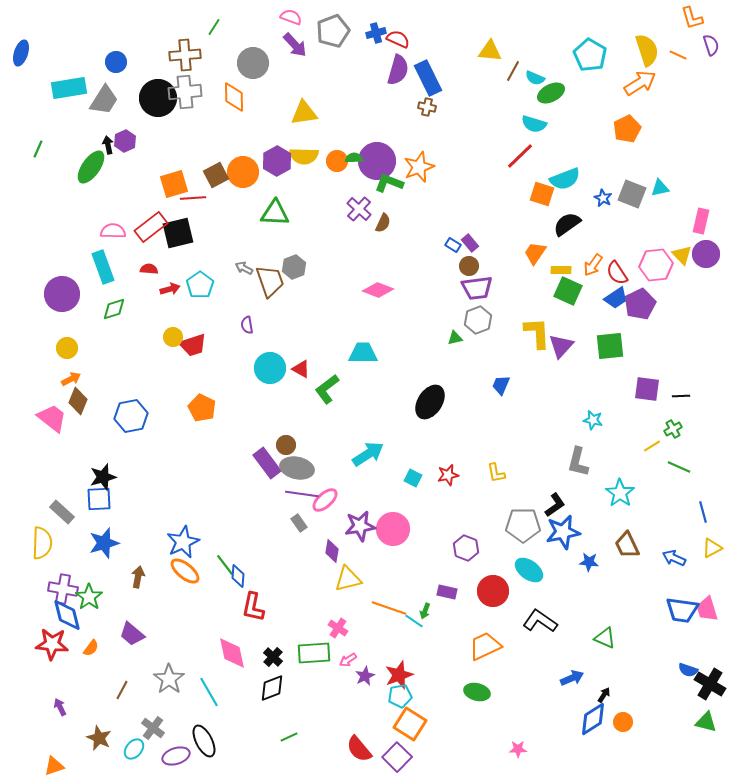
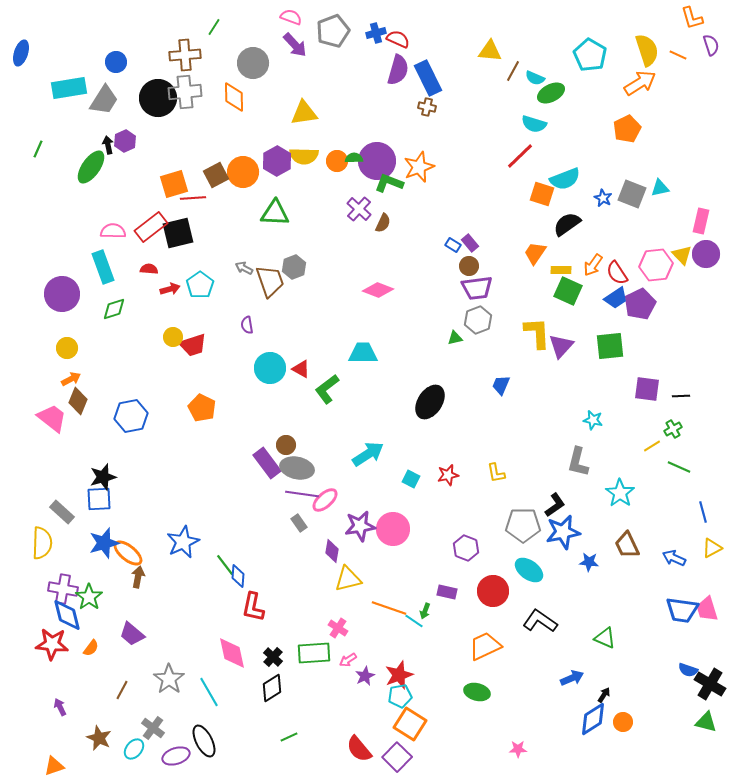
cyan square at (413, 478): moved 2 px left, 1 px down
orange ellipse at (185, 571): moved 57 px left, 18 px up
black diamond at (272, 688): rotated 12 degrees counterclockwise
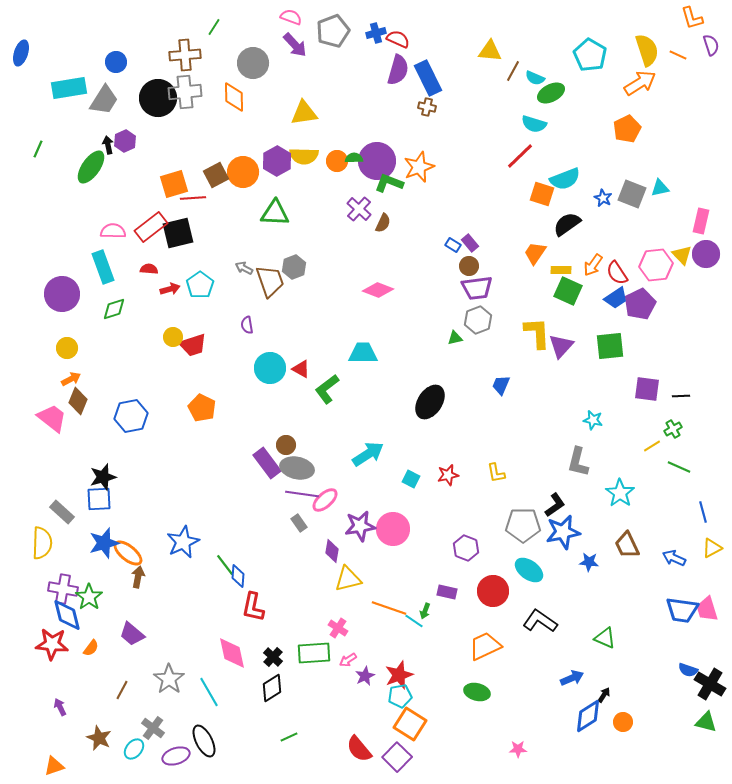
blue diamond at (593, 719): moved 5 px left, 3 px up
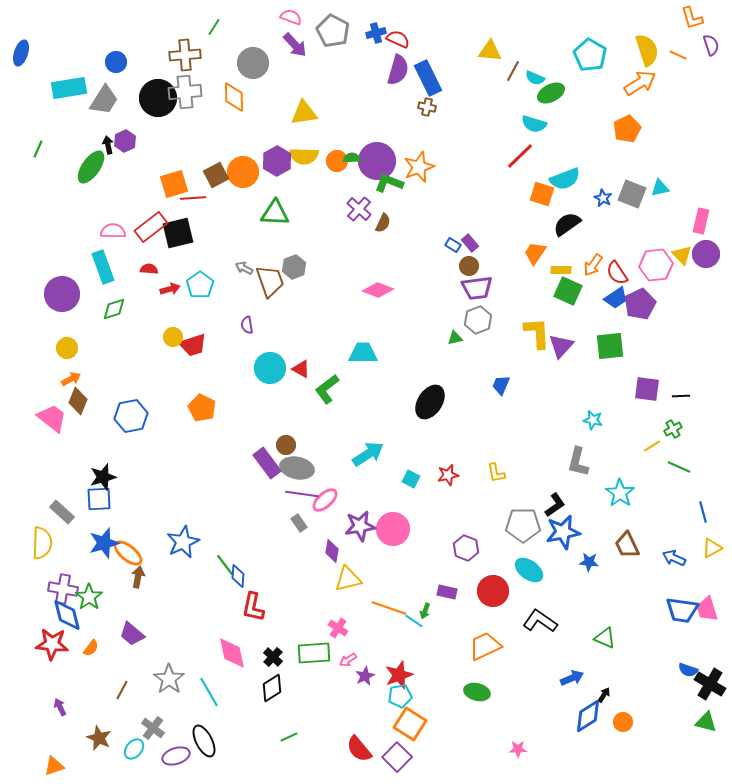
gray pentagon at (333, 31): rotated 24 degrees counterclockwise
green semicircle at (354, 158): moved 2 px left
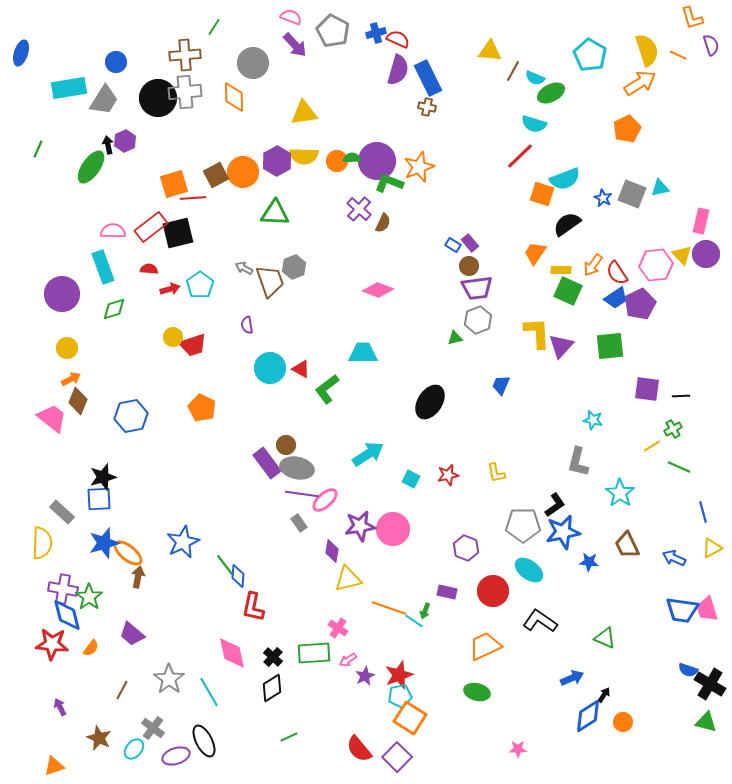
orange square at (410, 724): moved 6 px up
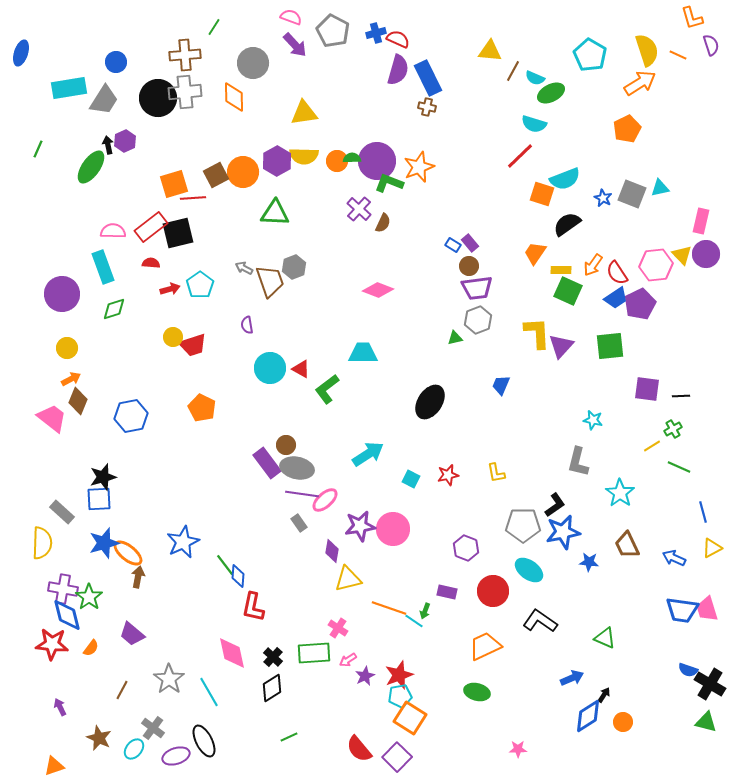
red semicircle at (149, 269): moved 2 px right, 6 px up
